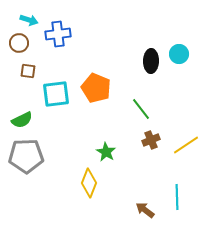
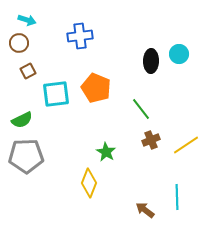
cyan arrow: moved 2 px left
blue cross: moved 22 px right, 2 px down
brown square: rotated 35 degrees counterclockwise
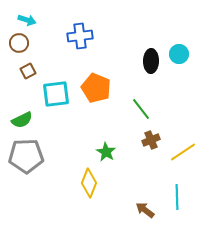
yellow line: moved 3 px left, 7 px down
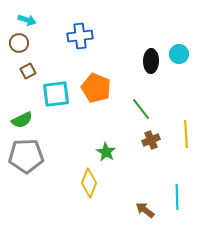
yellow line: moved 3 px right, 18 px up; rotated 60 degrees counterclockwise
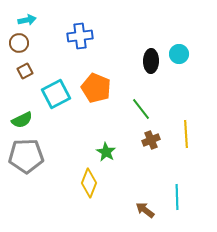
cyan arrow: rotated 30 degrees counterclockwise
brown square: moved 3 px left
cyan square: rotated 20 degrees counterclockwise
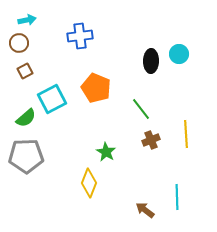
cyan square: moved 4 px left, 5 px down
green semicircle: moved 4 px right, 2 px up; rotated 15 degrees counterclockwise
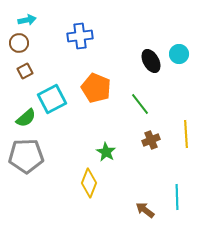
black ellipse: rotated 30 degrees counterclockwise
green line: moved 1 px left, 5 px up
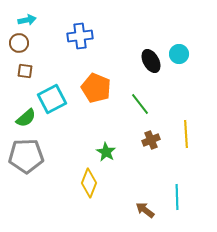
brown square: rotated 35 degrees clockwise
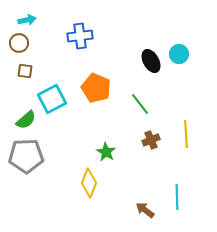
green semicircle: moved 2 px down
